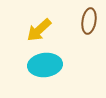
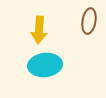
yellow arrow: rotated 44 degrees counterclockwise
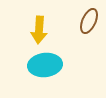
brown ellipse: rotated 15 degrees clockwise
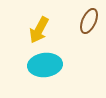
yellow arrow: rotated 24 degrees clockwise
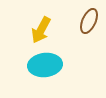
yellow arrow: moved 2 px right
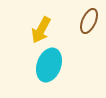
cyan ellipse: moved 4 px right; rotated 64 degrees counterclockwise
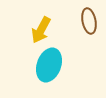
brown ellipse: rotated 35 degrees counterclockwise
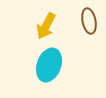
yellow arrow: moved 5 px right, 4 px up
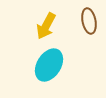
cyan ellipse: rotated 12 degrees clockwise
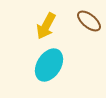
brown ellipse: rotated 40 degrees counterclockwise
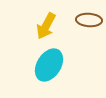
brown ellipse: moved 1 px up; rotated 35 degrees counterclockwise
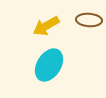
yellow arrow: rotated 32 degrees clockwise
